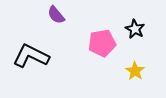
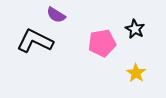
purple semicircle: rotated 18 degrees counterclockwise
black L-shape: moved 4 px right, 15 px up
yellow star: moved 1 px right, 2 px down
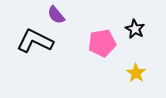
purple semicircle: rotated 18 degrees clockwise
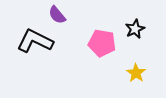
purple semicircle: moved 1 px right
black star: rotated 18 degrees clockwise
pink pentagon: rotated 20 degrees clockwise
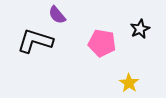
black star: moved 5 px right
black L-shape: rotated 9 degrees counterclockwise
yellow star: moved 7 px left, 10 px down
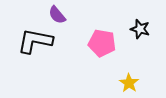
black star: rotated 30 degrees counterclockwise
black L-shape: rotated 6 degrees counterclockwise
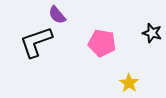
black star: moved 12 px right, 4 px down
black L-shape: moved 1 px right, 1 px down; rotated 30 degrees counterclockwise
